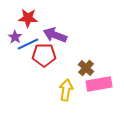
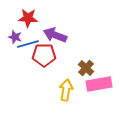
purple star: rotated 16 degrees counterclockwise
blue line: rotated 10 degrees clockwise
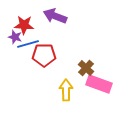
red star: moved 4 px left, 7 px down
purple arrow: moved 19 px up
pink rectangle: rotated 30 degrees clockwise
yellow arrow: rotated 10 degrees counterclockwise
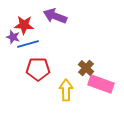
purple star: moved 2 px left
red pentagon: moved 6 px left, 14 px down
pink rectangle: moved 2 px right
